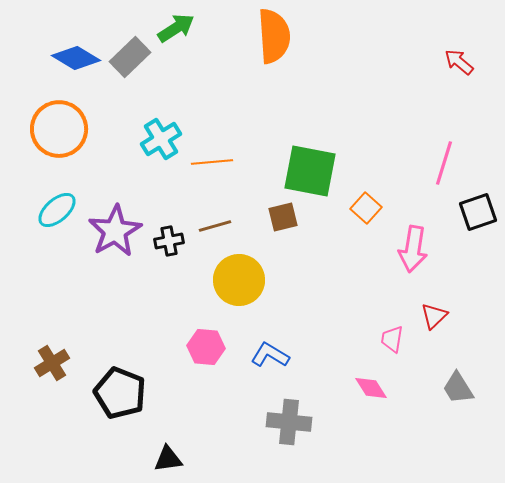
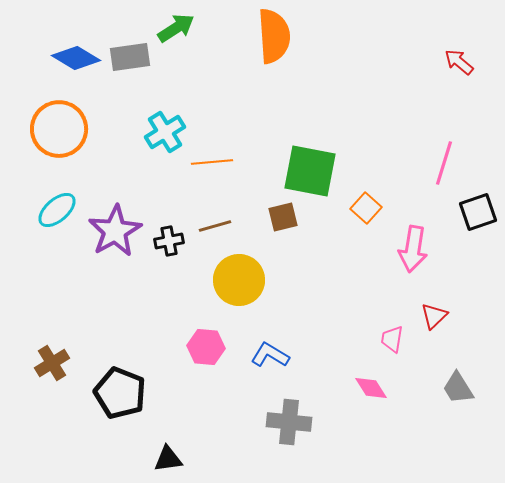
gray rectangle: rotated 36 degrees clockwise
cyan cross: moved 4 px right, 7 px up
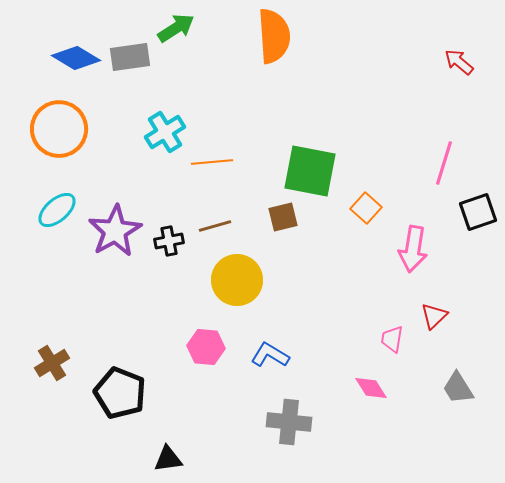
yellow circle: moved 2 px left
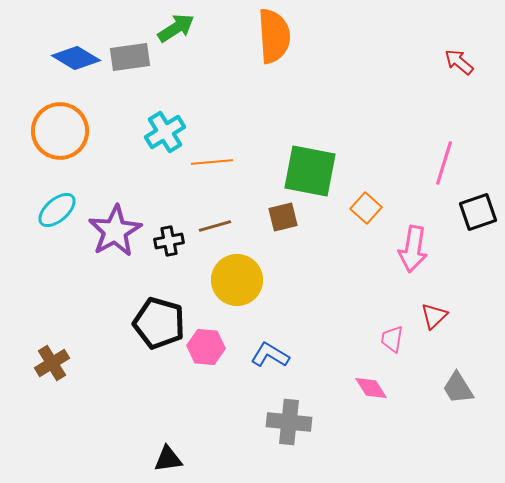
orange circle: moved 1 px right, 2 px down
black pentagon: moved 39 px right, 70 px up; rotated 6 degrees counterclockwise
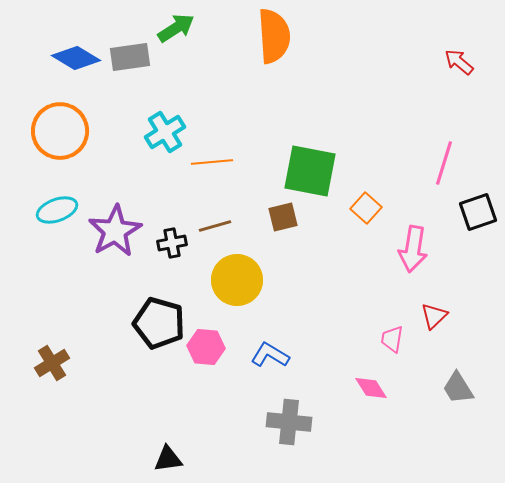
cyan ellipse: rotated 21 degrees clockwise
black cross: moved 3 px right, 2 px down
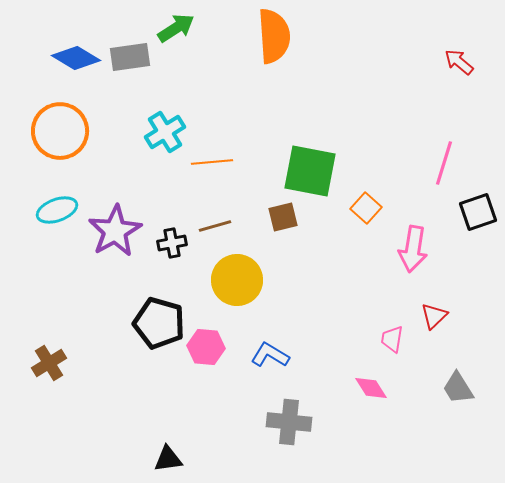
brown cross: moved 3 px left
